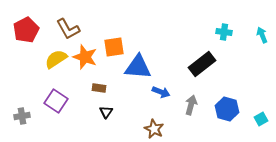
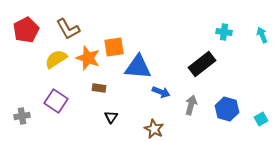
orange star: moved 3 px right, 1 px down
black triangle: moved 5 px right, 5 px down
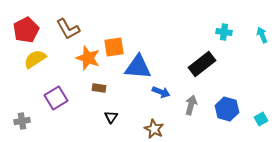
yellow semicircle: moved 21 px left
purple square: moved 3 px up; rotated 25 degrees clockwise
gray cross: moved 5 px down
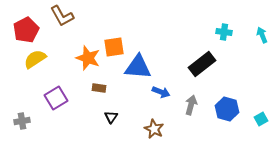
brown L-shape: moved 6 px left, 13 px up
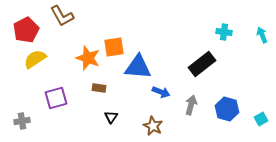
purple square: rotated 15 degrees clockwise
brown star: moved 1 px left, 3 px up
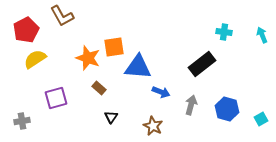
brown rectangle: rotated 32 degrees clockwise
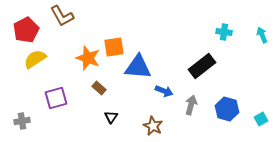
black rectangle: moved 2 px down
blue arrow: moved 3 px right, 1 px up
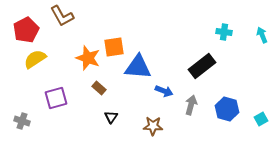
gray cross: rotated 28 degrees clockwise
brown star: rotated 24 degrees counterclockwise
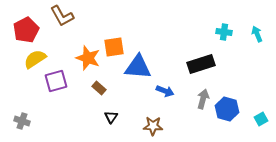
cyan arrow: moved 5 px left, 1 px up
black rectangle: moved 1 px left, 2 px up; rotated 20 degrees clockwise
blue arrow: moved 1 px right
purple square: moved 17 px up
gray arrow: moved 12 px right, 6 px up
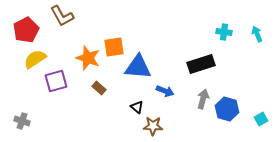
black triangle: moved 26 px right, 10 px up; rotated 24 degrees counterclockwise
